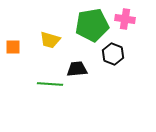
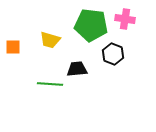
green pentagon: moved 1 px left; rotated 16 degrees clockwise
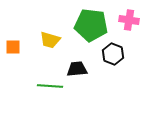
pink cross: moved 4 px right, 1 px down
green line: moved 2 px down
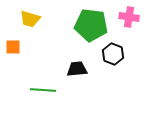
pink cross: moved 3 px up
yellow trapezoid: moved 20 px left, 21 px up
green line: moved 7 px left, 4 px down
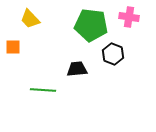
yellow trapezoid: rotated 30 degrees clockwise
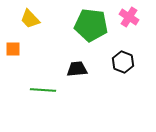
pink cross: rotated 24 degrees clockwise
orange square: moved 2 px down
black hexagon: moved 10 px right, 8 px down
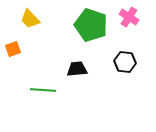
green pentagon: rotated 12 degrees clockwise
orange square: rotated 21 degrees counterclockwise
black hexagon: moved 2 px right; rotated 15 degrees counterclockwise
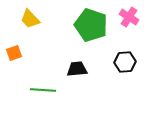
orange square: moved 1 px right, 4 px down
black hexagon: rotated 10 degrees counterclockwise
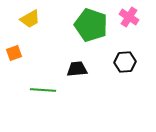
yellow trapezoid: rotated 75 degrees counterclockwise
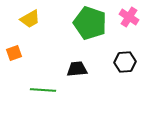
green pentagon: moved 1 px left, 2 px up
